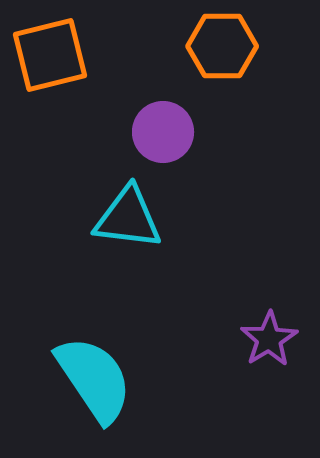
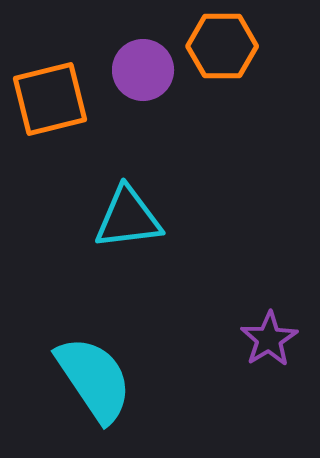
orange square: moved 44 px down
purple circle: moved 20 px left, 62 px up
cyan triangle: rotated 14 degrees counterclockwise
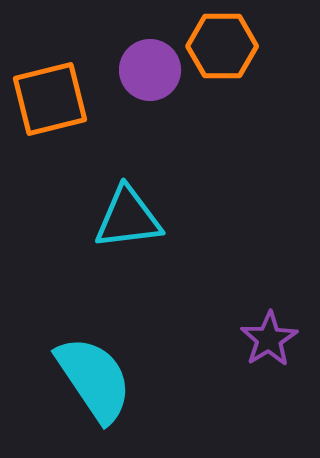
purple circle: moved 7 px right
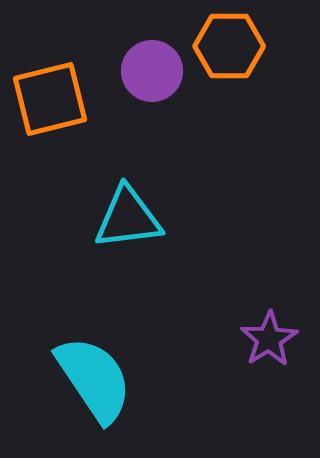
orange hexagon: moved 7 px right
purple circle: moved 2 px right, 1 px down
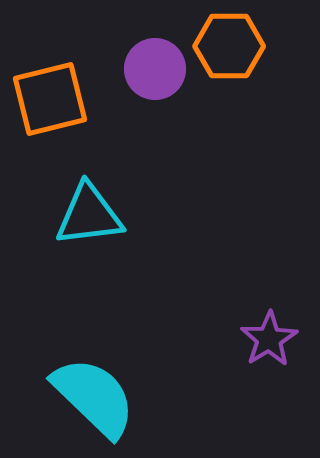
purple circle: moved 3 px right, 2 px up
cyan triangle: moved 39 px left, 3 px up
cyan semicircle: moved 18 px down; rotated 12 degrees counterclockwise
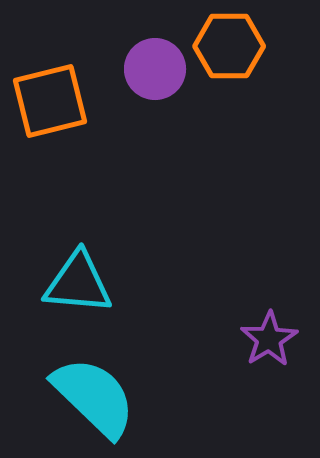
orange square: moved 2 px down
cyan triangle: moved 11 px left, 68 px down; rotated 12 degrees clockwise
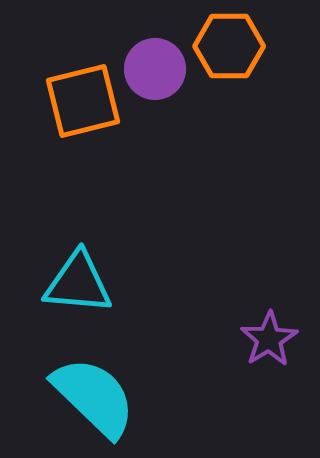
orange square: moved 33 px right
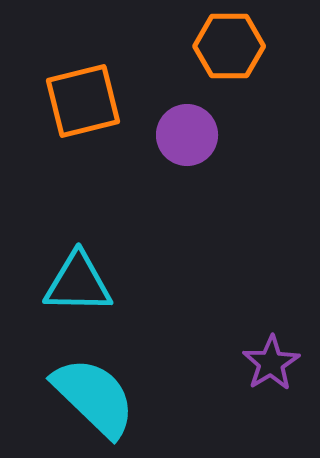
purple circle: moved 32 px right, 66 px down
cyan triangle: rotated 4 degrees counterclockwise
purple star: moved 2 px right, 24 px down
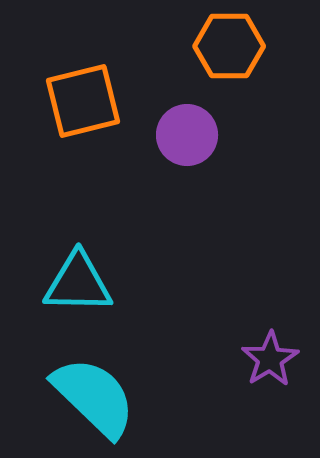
purple star: moved 1 px left, 4 px up
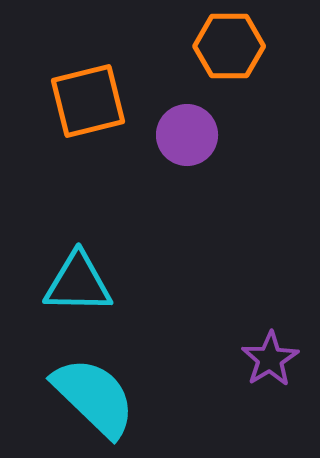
orange square: moved 5 px right
